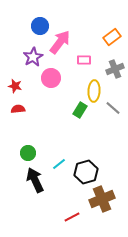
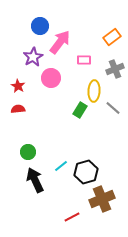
red star: moved 3 px right; rotated 16 degrees clockwise
green circle: moved 1 px up
cyan line: moved 2 px right, 2 px down
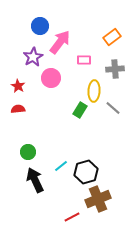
gray cross: rotated 18 degrees clockwise
brown cross: moved 4 px left
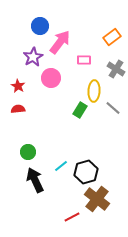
gray cross: moved 1 px right; rotated 36 degrees clockwise
brown cross: moved 1 px left; rotated 30 degrees counterclockwise
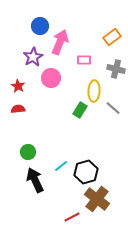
pink arrow: rotated 15 degrees counterclockwise
gray cross: rotated 18 degrees counterclockwise
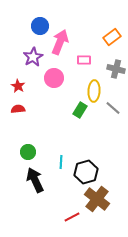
pink circle: moved 3 px right
cyan line: moved 4 px up; rotated 48 degrees counterclockwise
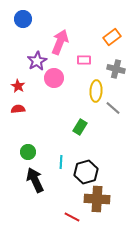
blue circle: moved 17 px left, 7 px up
purple star: moved 4 px right, 4 px down
yellow ellipse: moved 2 px right
green rectangle: moved 17 px down
brown cross: rotated 35 degrees counterclockwise
red line: rotated 56 degrees clockwise
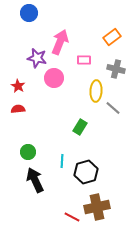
blue circle: moved 6 px right, 6 px up
purple star: moved 3 px up; rotated 30 degrees counterclockwise
cyan line: moved 1 px right, 1 px up
brown cross: moved 8 px down; rotated 15 degrees counterclockwise
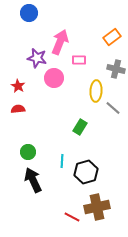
pink rectangle: moved 5 px left
black arrow: moved 2 px left
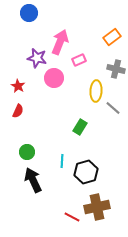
pink rectangle: rotated 24 degrees counterclockwise
red semicircle: moved 2 px down; rotated 120 degrees clockwise
green circle: moved 1 px left
